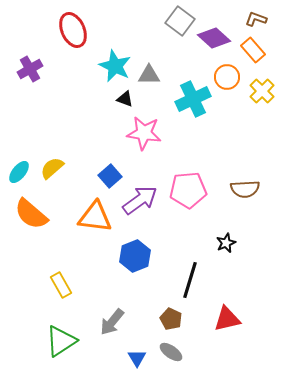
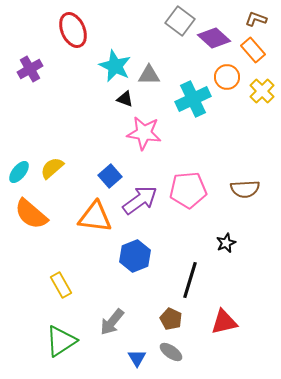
red triangle: moved 3 px left, 3 px down
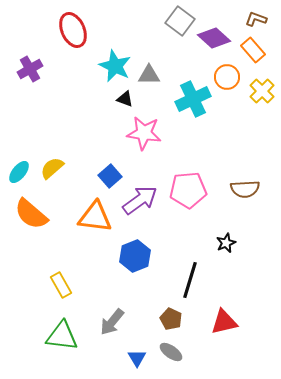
green triangle: moved 1 px right, 5 px up; rotated 40 degrees clockwise
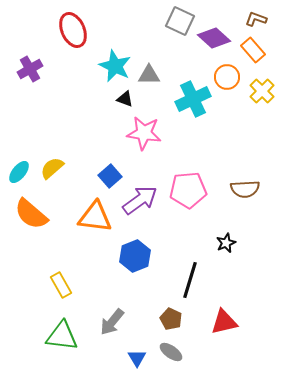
gray square: rotated 12 degrees counterclockwise
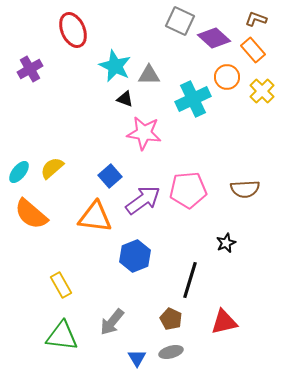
purple arrow: moved 3 px right
gray ellipse: rotated 50 degrees counterclockwise
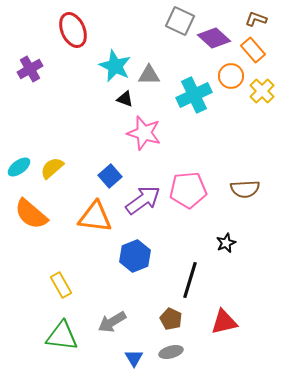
orange circle: moved 4 px right, 1 px up
cyan cross: moved 1 px right, 4 px up
pink star: rotated 8 degrees clockwise
cyan ellipse: moved 5 px up; rotated 15 degrees clockwise
gray arrow: rotated 20 degrees clockwise
blue triangle: moved 3 px left
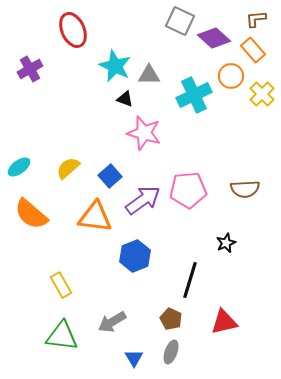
brown L-shape: rotated 25 degrees counterclockwise
yellow cross: moved 3 px down
yellow semicircle: moved 16 px right
gray ellipse: rotated 55 degrees counterclockwise
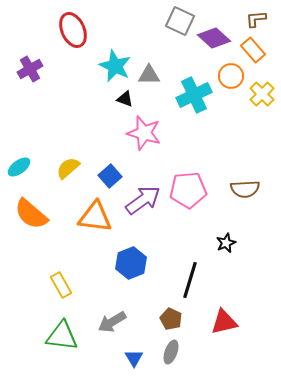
blue hexagon: moved 4 px left, 7 px down
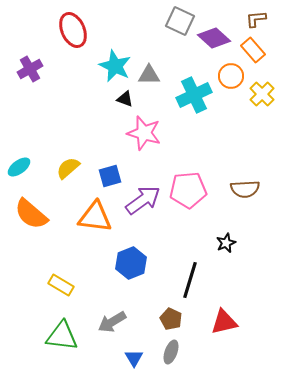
blue square: rotated 25 degrees clockwise
yellow rectangle: rotated 30 degrees counterclockwise
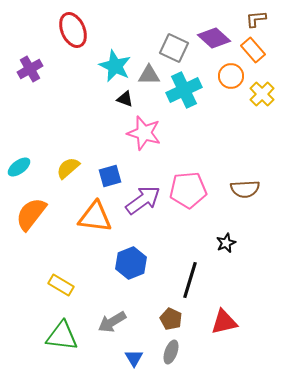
gray square: moved 6 px left, 27 px down
cyan cross: moved 10 px left, 5 px up
orange semicircle: rotated 87 degrees clockwise
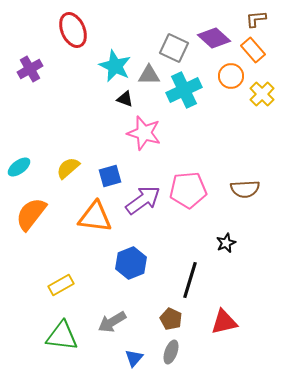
yellow rectangle: rotated 60 degrees counterclockwise
blue triangle: rotated 12 degrees clockwise
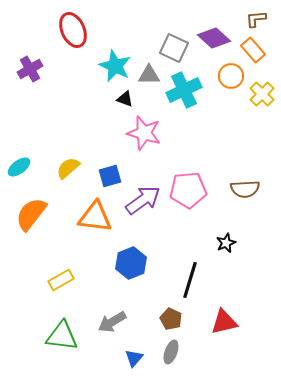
yellow rectangle: moved 5 px up
